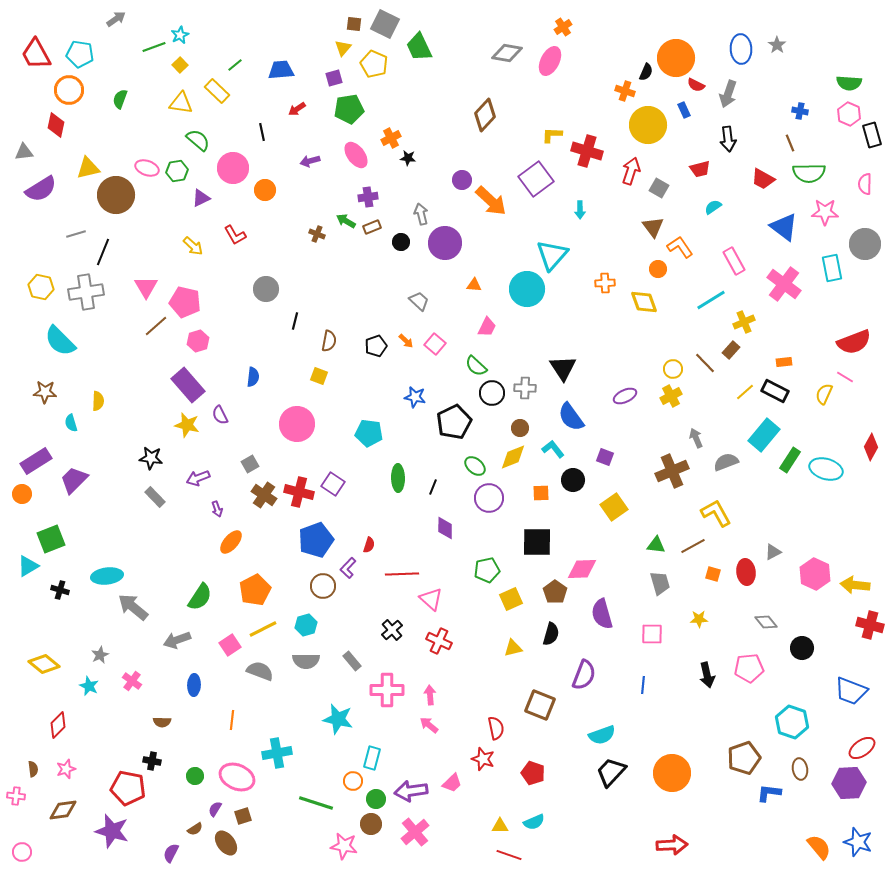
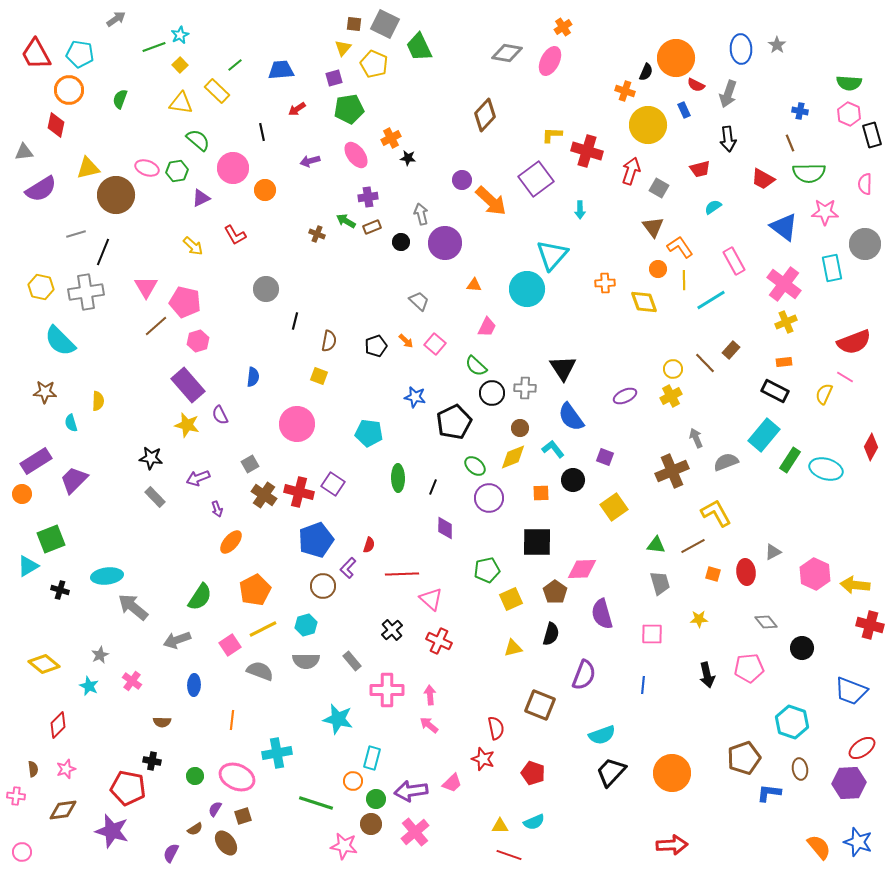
yellow cross at (744, 322): moved 42 px right
yellow line at (745, 392): moved 61 px left, 112 px up; rotated 48 degrees counterclockwise
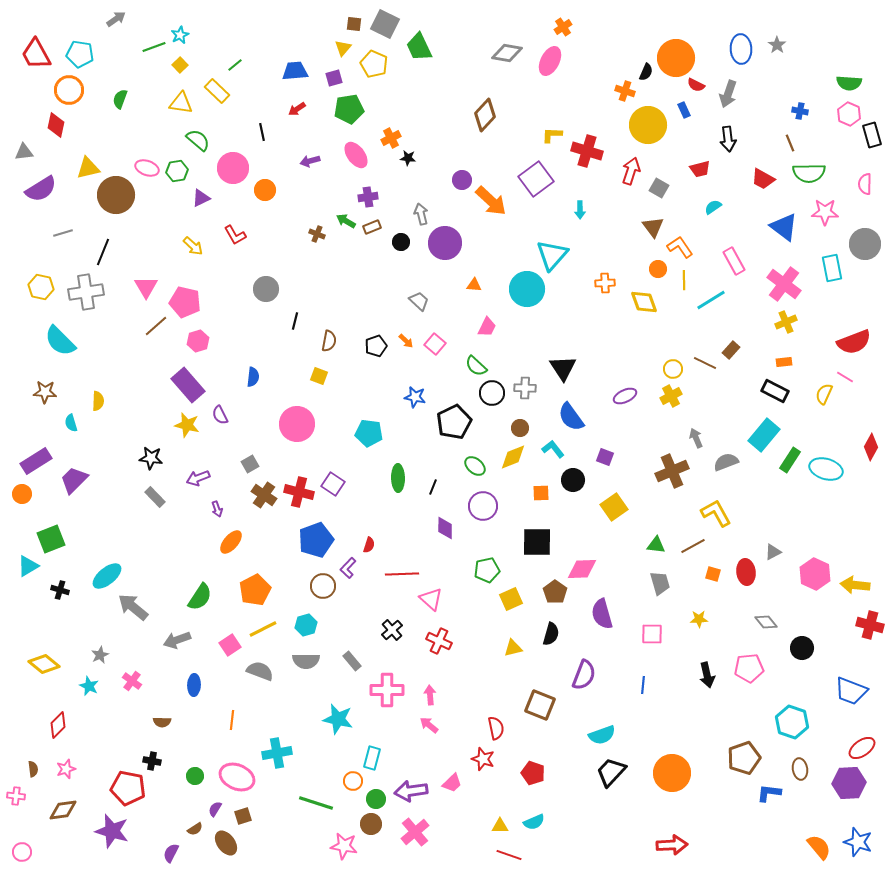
blue trapezoid at (281, 70): moved 14 px right, 1 px down
gray line at (76, 234): moved 13 px left, 1 px up
brown line at (705, 363): rotated 20 degrees counterclockwise
purple circle at (489, 498): moved 6 px left, 8 px down
cyan ellipse at (107, 576): rotated 32 degrees counterclockwise
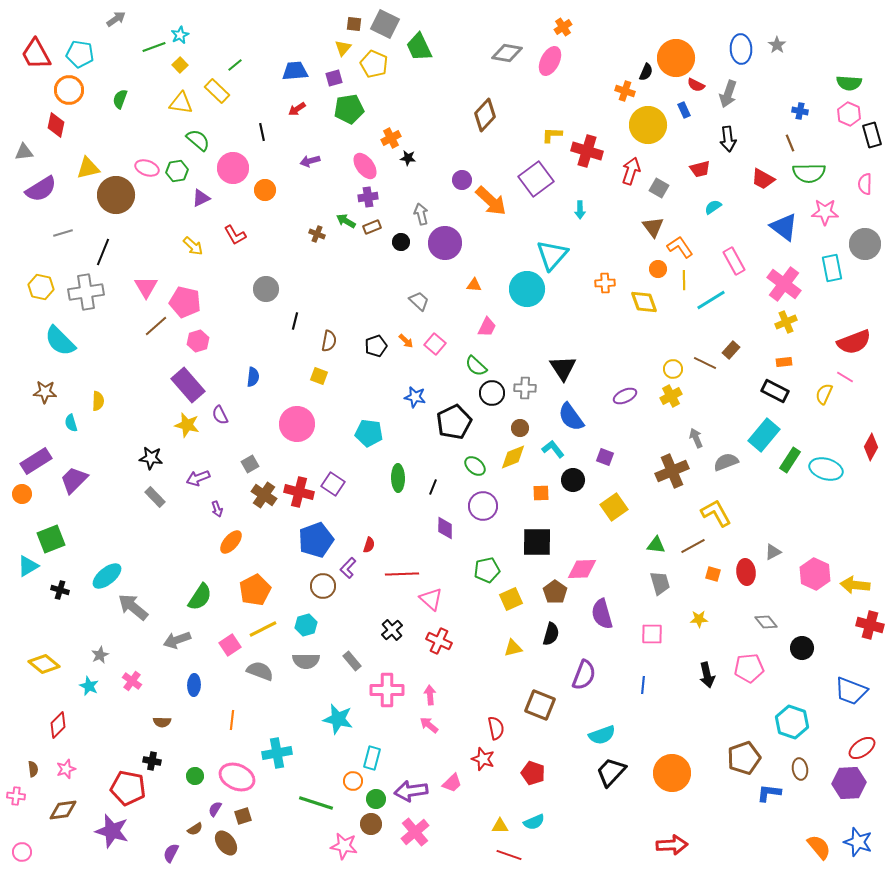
pink ellipse at (356, 155): moved 9 px right, 11 px down
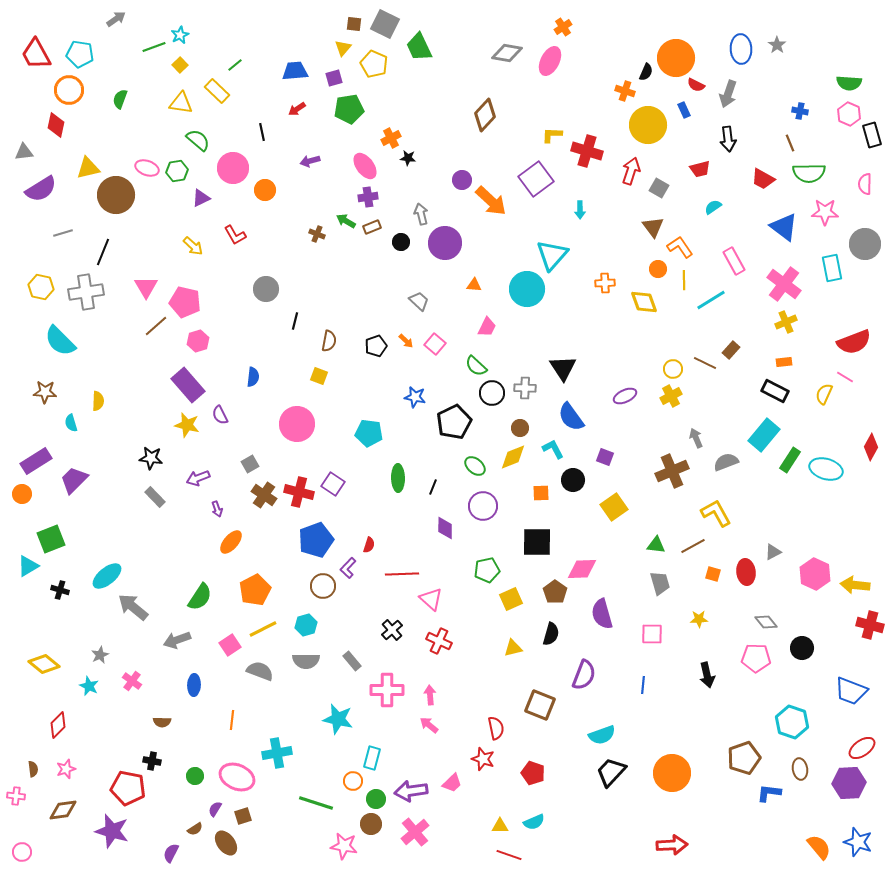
cyan L-shape at (553, 449): rotated 10 degrees clockwise
pink pentagon at (749, 668): moved 7 px right, 10 px up; rotated 8 degrees clockwise
